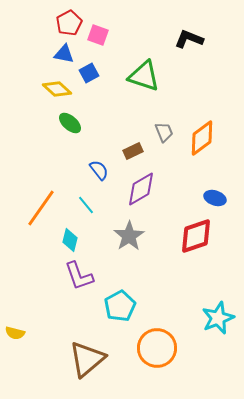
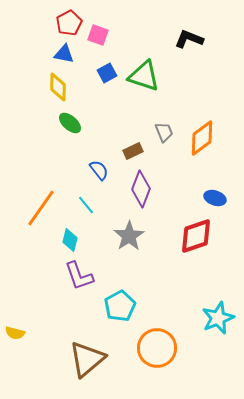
blue square: moved 18 px right
yellow diamond: moved 1 px right, 2 px up; rotated 48 degrees clockwise
purple diamond: rotated 39 degrees counterclockwise
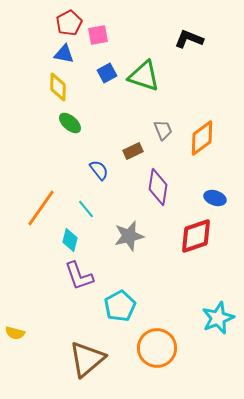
pink square: rotated 30 degrees counterclockwise
gray trapezoid: moved 1 px left, 2 px up
purple diamond: moved 17 px right, 2 px up; rotated 12 degrees counterclockwise
cyan line: moved 4 px down
gray star: rotated 20 degrees clockwise
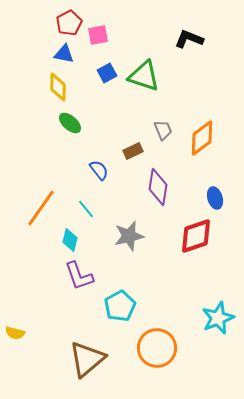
blue ellipse: rotated 55 degrees clockwise
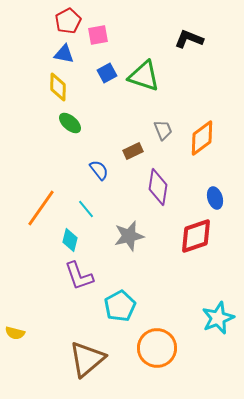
red pentagon: moved 1 px left, 2 px up
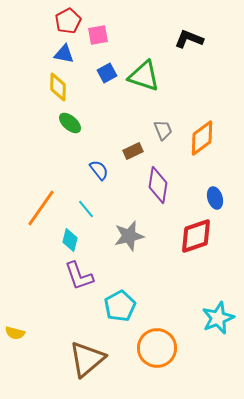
purple diamond: moved 2 px up
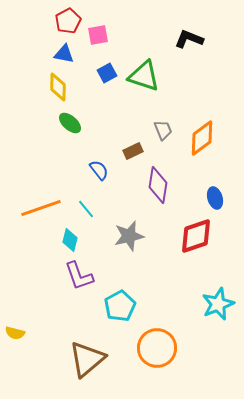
orange line: rotated 36 degrees clockwise
cyan star: moved 14 px up
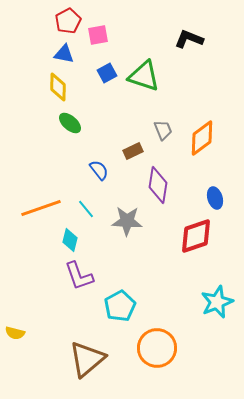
gray star: moved 2 px left, 15 px up; rotated 16 degrees clockwise
cyan star: moved 1 px left, 2 px up
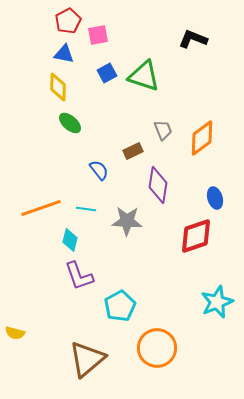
black L-shape: moved 4 px right
cyan line: rotated 42 degrees counterclockwise
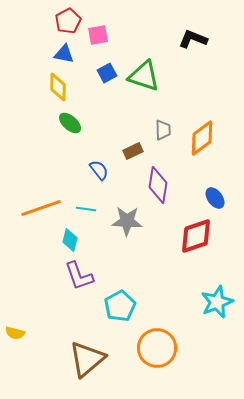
gray trapezoid: rotated 20 degrees clockwise
blue ellipse: rotated 20 degrees counterclockwise
